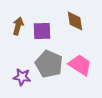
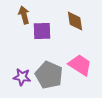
brown arrow: moved 6 px right, 11 px up; rotated 30 degrees counterclockwise
gray pentagon: moved 11 px down
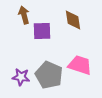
brown diamond: moved 2 px left, 1 px up
pink trapezoid: rotated 15 degrees counterclockwise
purple star: moved 1 px left
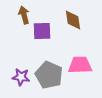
pink trapezoid: rotated 20 degrees counterclockwise
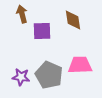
brown arrow: moved 2 px left, 1 px up
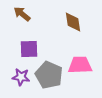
brown arrow: rotated 36 degrees counterclockwise
brown diamond: moved 2 px down
purple square: moved 13 px left, 18 px down
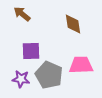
brown diamond: moved 2 px down
purple square: moved 2 px right, 2 px down
pink trapezoid: moved 1 px right
purple star: moved 2 px down
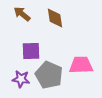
brown diamond: moved 18 px left, 6 px up
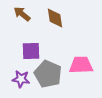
gray pentagon: moved 1 px left, 1 px up
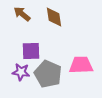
brown diamond: moved 1 px left, 1 px up
purple star: moved 7 px up
